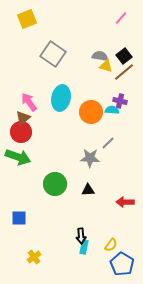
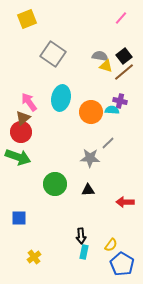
cyan rectangle: moved 5 px down
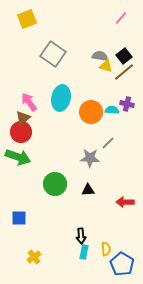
purple cross: moved 7 px right, 3 px down
yellow semicircle: moved 5 px left, 4 px down; rotated 40 degrees counterclockwise
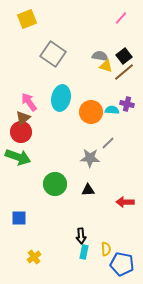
blue pentagon: rotated 20 degrees counterclockwise
